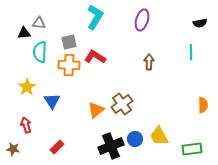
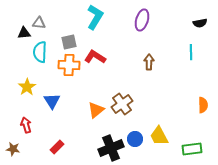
black cross: moved 2 px down
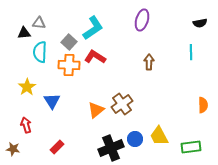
cyan L-shape: moved 2 px left, 11 px down; rotated 25 degrees clockwise
gray square: rotated 35 degrees counterclockwise
green rectangle: moved 1 px left, 2 px up
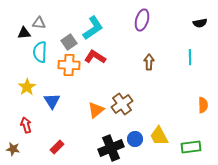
gray square: rotated 14 degrees clockwise
cyan line: moved 1 px left, 5 px down
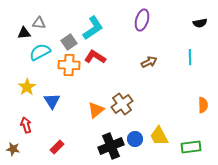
cyan semicircle: rotated 60 degrees clockwise
brown arrow: rotated 63 degrees clockwise
black cross: moved 2 px up
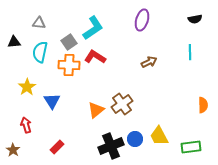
black semicircle: moved 5 px left, 4 px up
black triangle: moved 10 px left, 9 px down
cyan semicircle: rotated 50 degrees counterclockwise
cyan line: moved 5 px up
brown star: moved 1 px down; rotated 24 degrees clockwise
